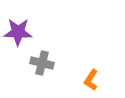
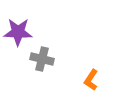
gray cross: moved 4 px up
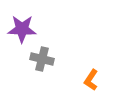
purple star: moved 4 px right, 3 px up
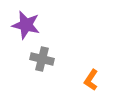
purple star: moved 4 px right, 4 px up; rotated 12 degrees clockwise
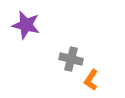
gray cross: moved 29 px right
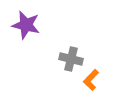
orange L-shape: rotated 10 degrees clockwise
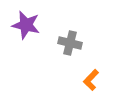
gray cross: moved 1 px left, 16 px up
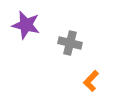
orange L-shape: moved 1 px down
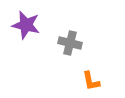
orange L-shape: rotated 55 degrees counterclockwise
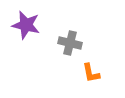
orange L-shape: moved 8 px up
